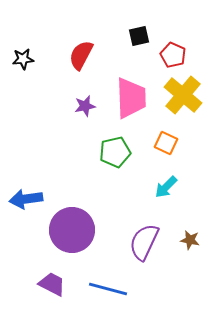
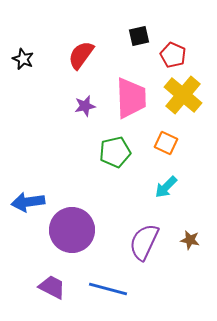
red semicircle: rotated 8 degrees clockwise
black star: rotated 30 degrees clockwise
blue arrow: moved 2 px right, 3 px down
purple trapezoid: moved 3 px down
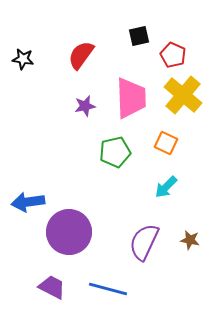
black star: rotated 15 degrees counterclockwise
purple circle: moved 3 px left, 2 px down
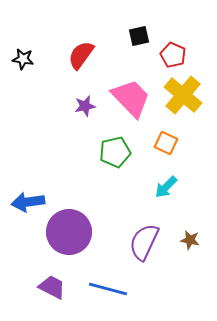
pink trapezoid: rotated 42 degrees counterclockwise
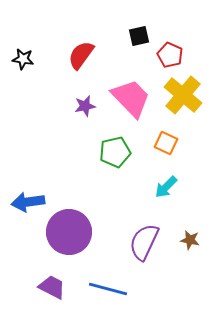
red pentagon: moved 3 px left
